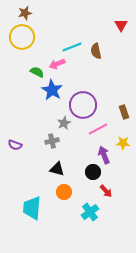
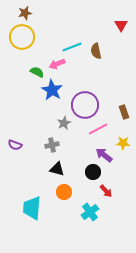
purple circle: moved 2 px right
gray cross: moved 4 px down
purple arrow: rotated 30 degrees counterclockwise
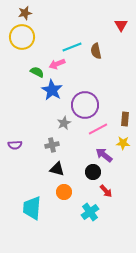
brown rectangle: moved 1 px right, 7 px down; rotated 24 degrees clockwise
purple semicircle: rotated 24 degrees counterclockwise
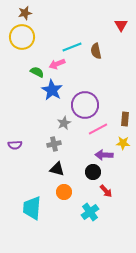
gray cross: moved 2 px right, 1 px up
purple arrow: rotated 36 degrees counterclockwise
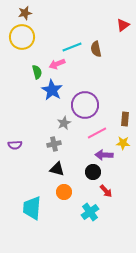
red triangle: moved 2 px right; rotated 24 degrees clockwise
brown semicircle: moved 2 px up
green semicircle: rotated 48 degrees clockwise
pink line: moved 1 px left, 4 px down
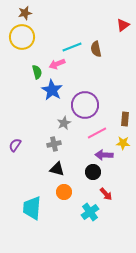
purple semicircle: rotated 128 degrees clockwise
red arrow: moved 3 px down
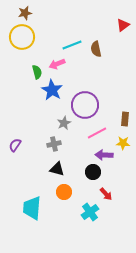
cyan line: moved 2 px up
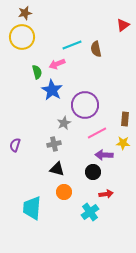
purple semicircle: rotated 16 degrees counterclockwise
red arrow: rotated 56 degrees counterclockwise
